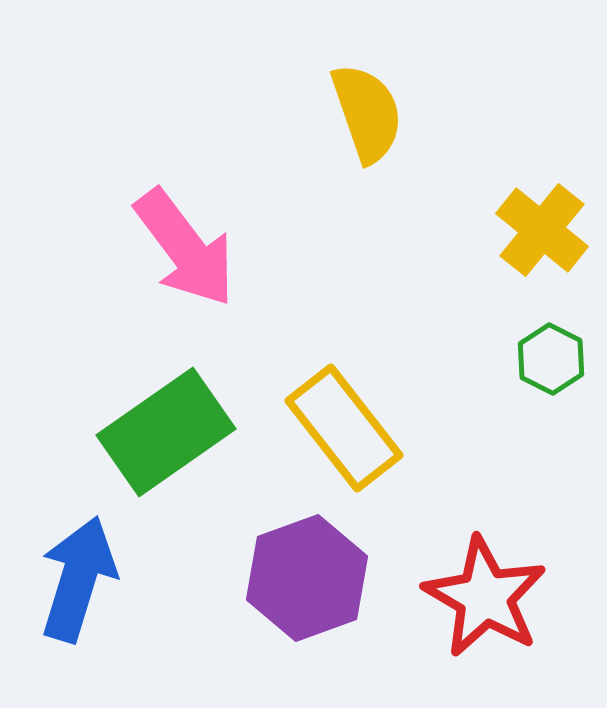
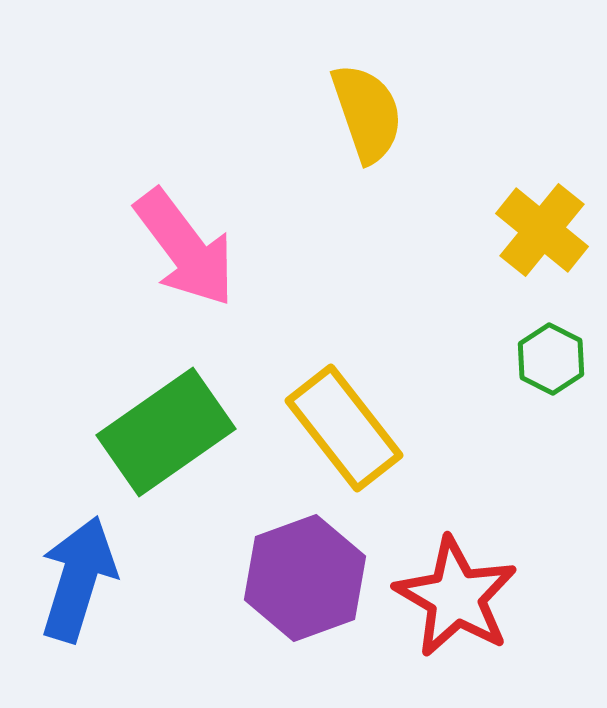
purple hexagon: moved 2 px left
red star: moved 29 px left
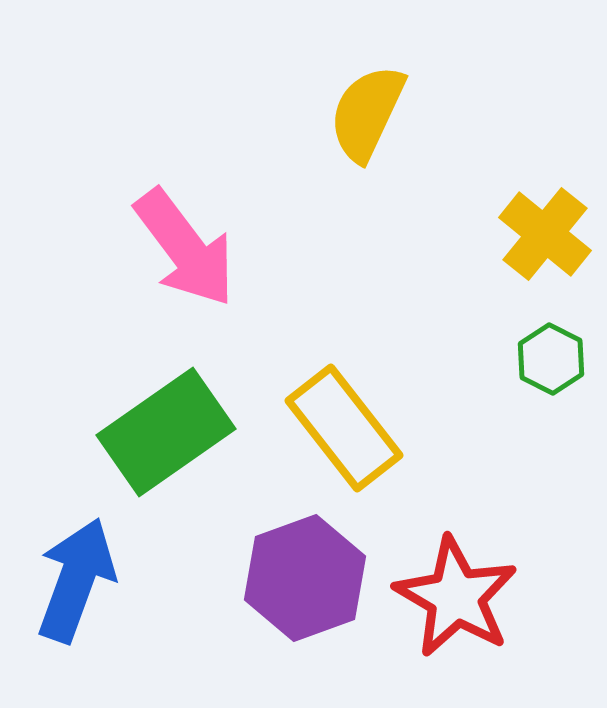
yellow semicircle: rotated 136 degrees counterclockwise
yellow cross: moved 3 px right, 4 px down
blue arrow: moved 2 px left, 1 px down; rotated 3 degrees clockwise
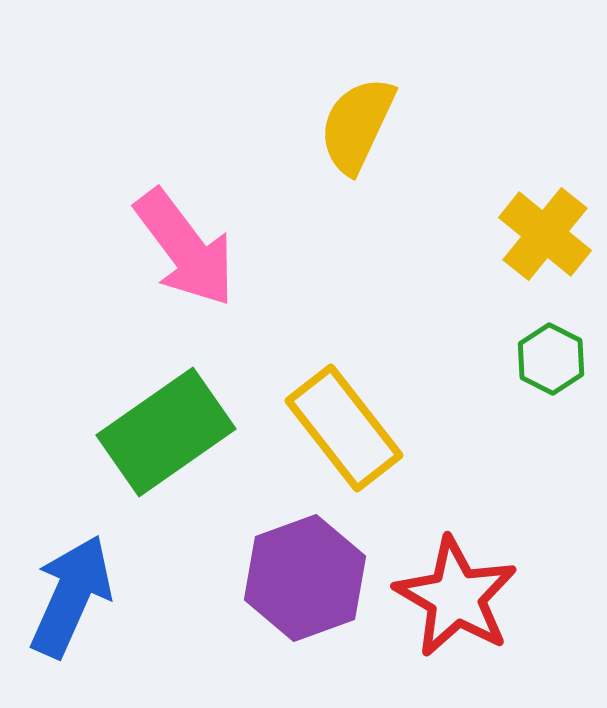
yellow semicircle: moved 10 px left, 12 px down
blue arrow: moved 5 px left, 16 px down; rotated 4 degrees clockwise
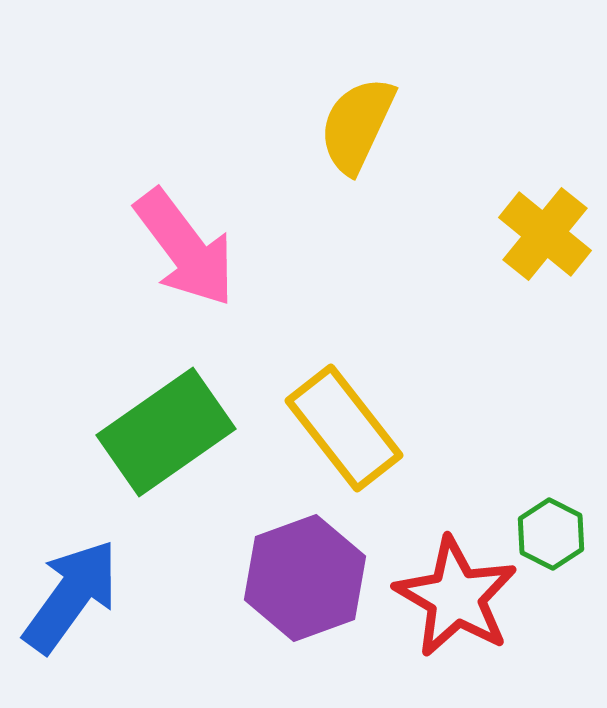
green hexagon: moved 175 px down
blue arrow: rotated 12 degrees clockwise
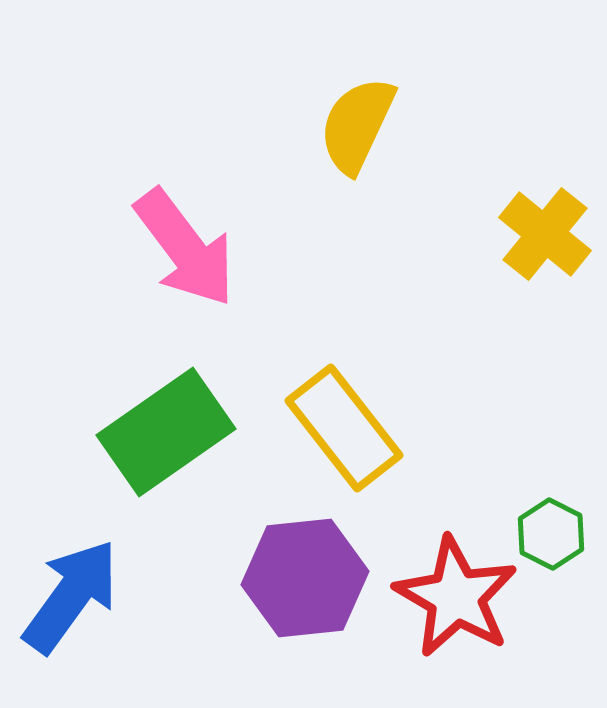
purple hexagon: rotated 14 degrees clockwise
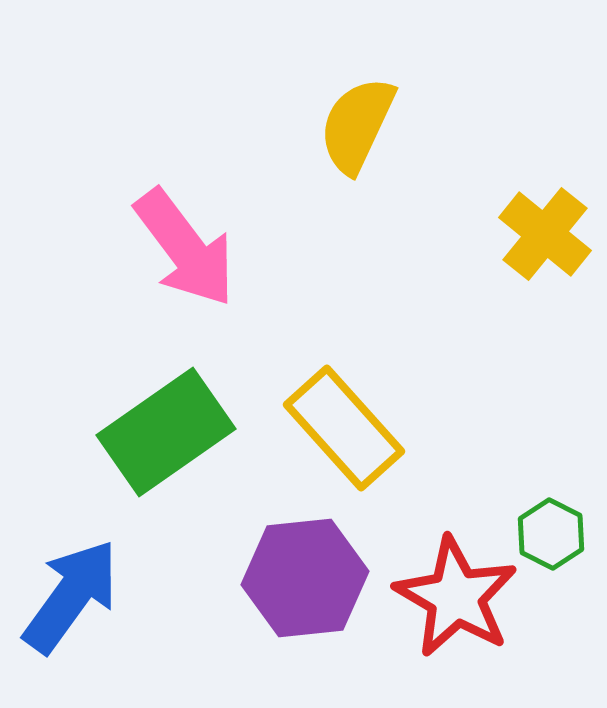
yellow rectangle: rotated 4 degrees counterclockwise
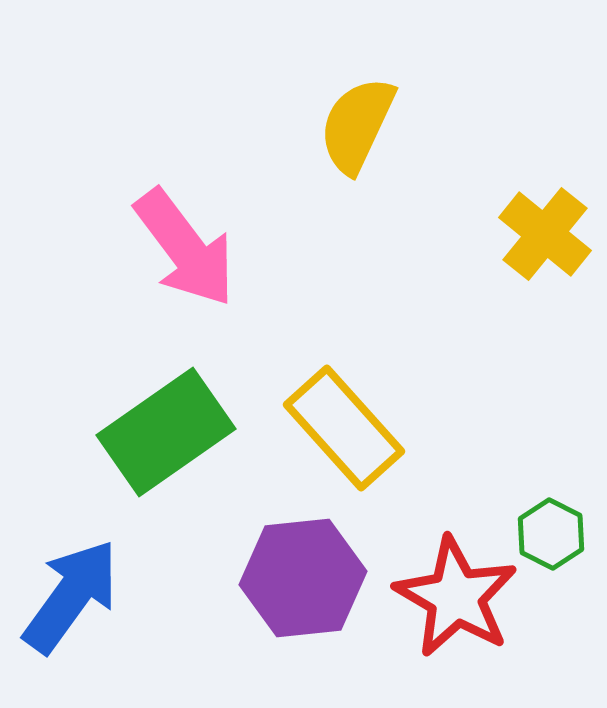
purple hexagon: moved 2 px left
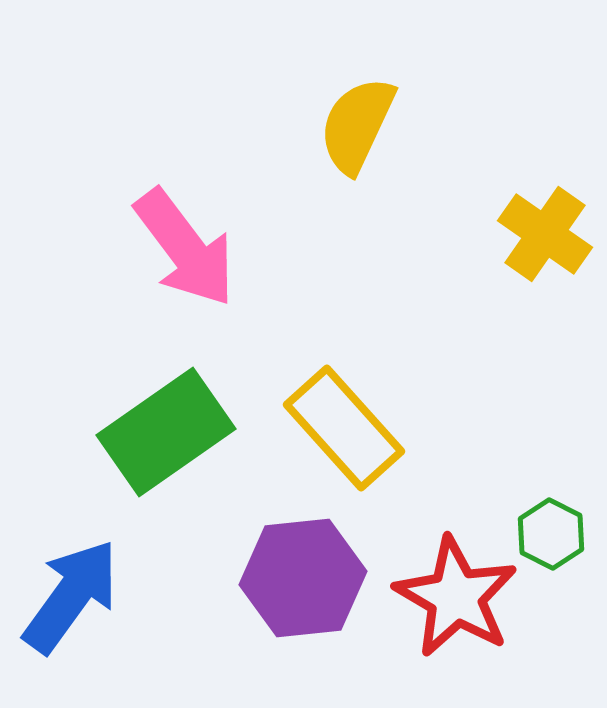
yellow cross: rotated 4 degrees counterclockwise
